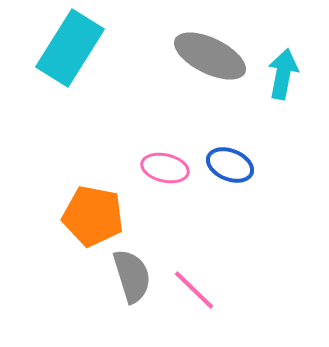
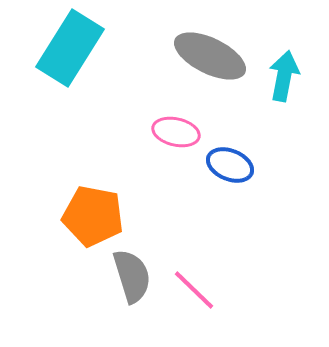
cyan arrow: moved 1 px right, 2 px down
pink ellipse: moved 11 px right, 36 px up
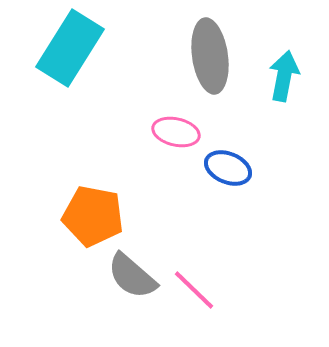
gray ellipse: rotated 56 degrees clockwise
blue ellipse: moved 2 px left, 3 px down
gray semicircle: rotated 148 degrees clockwise
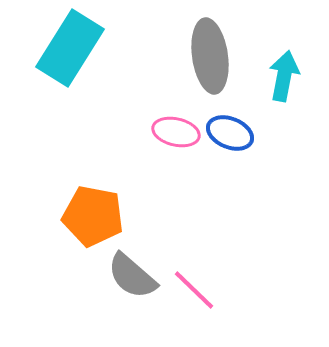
blue ellipse: moved 2 px right, 35 px up
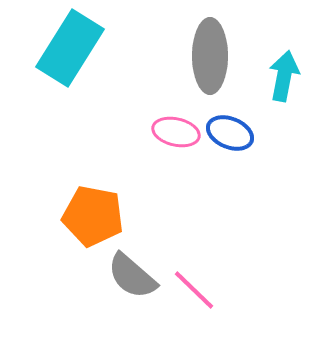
gray ellipse: rotated 8 degrees clockwise
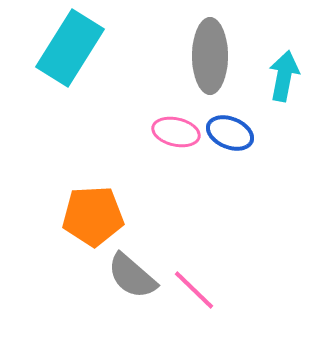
orange pentagon: rotated 14 degrees counterclockwise
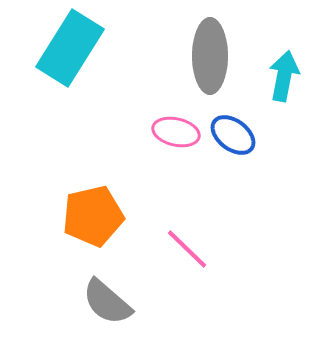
blue ellipse: moved 3 px right, 2 px down; rotated 15 degrees clockwise
orange pentagon: rotated 10 degrees counterclockwise
gray semicircle: moved 25 px left, 26 px down
pink line: moved 7 px left, 41 px up
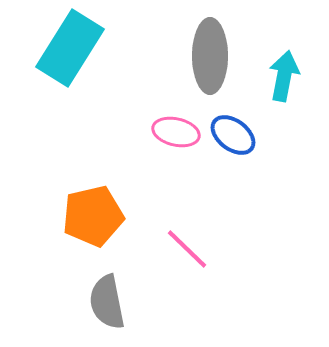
gray semicircle: rotated 38 degrees clockwise
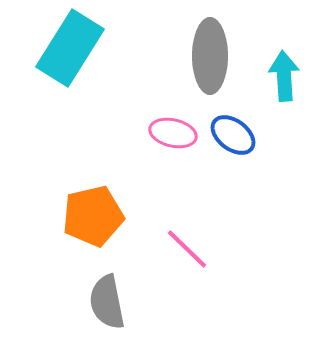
cyan arrow: rotated 15 degrees counterclockwise
pink ellipse: moved 3 px left, 1 px down
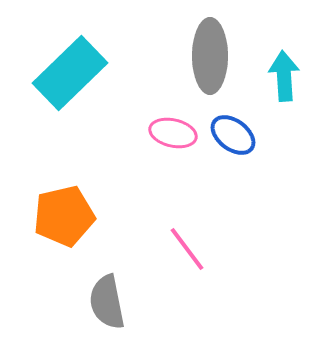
cyan rectangle: moved 25 px down; rotated 14 degrees clockwise
orange pentagon: moved 29 px left
pink line: rotated 9 degrees clockwise
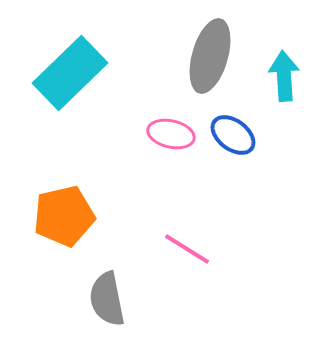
gray ellipse: rotated 16 degrees clockwise
pink ellipse: moved 2 px left, 1 px down
pink line: rotated 21 degrees counterclockwise
gray semicircle: moved 3 px up
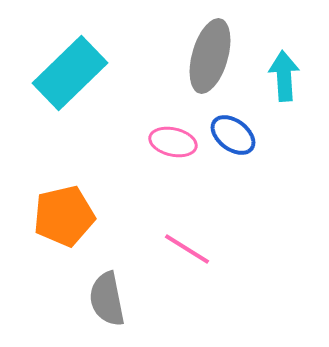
pink ellipse: moved 2 px right, 8 px down
